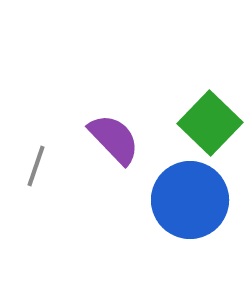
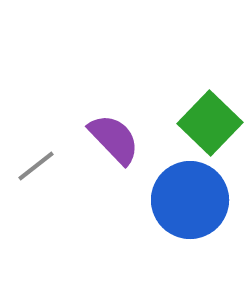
gray line: rotated 33 degrees clockwise
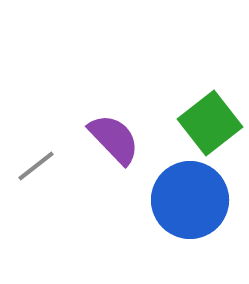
green square: rotated 8 degrees clockwise
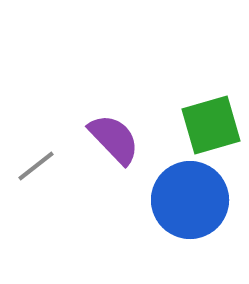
green square: moved 1 px right, 2 px down; rotated 22 degrees clockwise
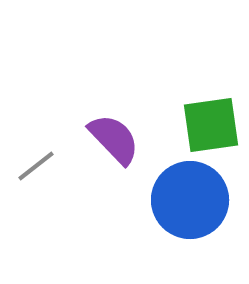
green square: rotated 8 degrees clockwise
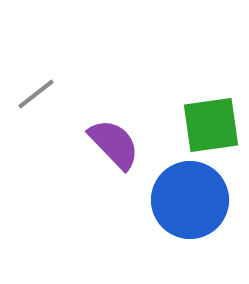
purple semicircle: moved 5 px down
gray line: moved 72 px up
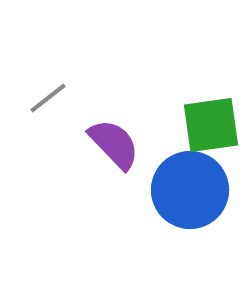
gray line: moved 12 px right, 4 px down
blue circle: moved 10 px up
